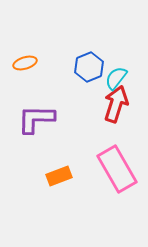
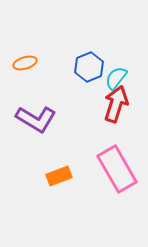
purple L-shape: rotated 150 degrees counterclockwise
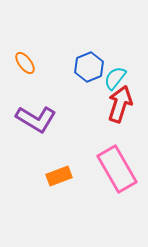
orange ellipse: rotated 70 degrees clockwise
cyan semicircle: moved 1 px left
red arrow: moved 4 px right
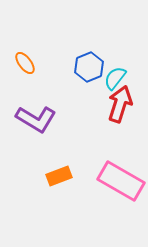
pink rectangle: moved 4 px right, 12 px down; rotated 30 degrees counterclockwise
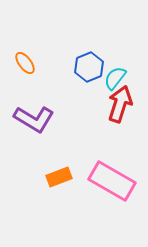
purple L-shape: moved 2 px left
orange rectangle: moved 1 px down
pink rectangle: moved 9 px left
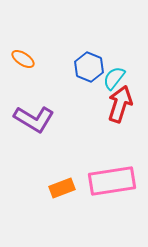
orange ellipse: moved 2 px left, 4 px up; rotated 20 degrees counterclockwise
blue hexagon: rotated 16 degrees counterclockwise
cyan semicircle: moved 1 px left
orange rectangle: moved 3 px right, 11 px down
pink rectangle: rotated 39 degrees counterclockwise
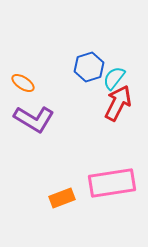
orange ellipse: moved 24 px down
blue hexagon: rotated 20 degrees clockwise
red arrow: moved 2 px left, 1 px up; rotated 9 degrees clockwise
pink rectangle: moved 2 px down
orange rectangle: moved 10 px down
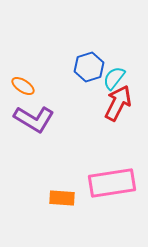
orange ellipse: moved 3 px down
orange rectangle: rotated 25 degrees clockwise
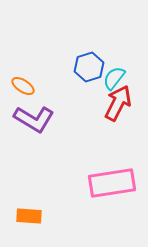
orange rectangle: moved 33 px left, 18 px down
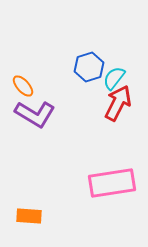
orange ellipse: rotated 15 degrees clockwise
purple L-shape: moved 1 px right, 5 px up
